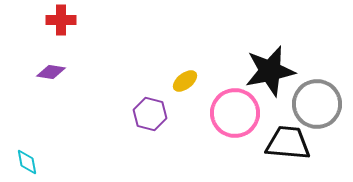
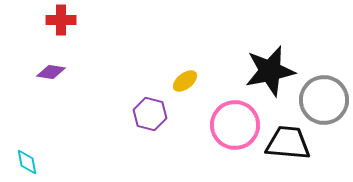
gray circle: moved 7 px right, 4 px up
pink circle: moved 12 px down
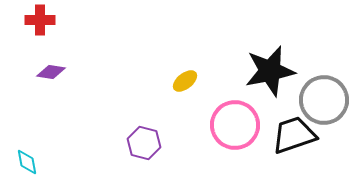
red cross: moved 21 px left
purple hexagon: moved 6 px left, 29 px down
black trapezoid: moved 6 px right, 8 px up; rotated 24 degrees counterclockwise
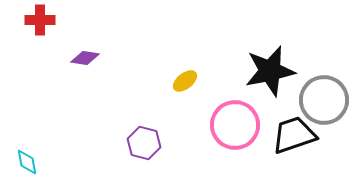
purple diamond: moved 34 px right, 14 px up
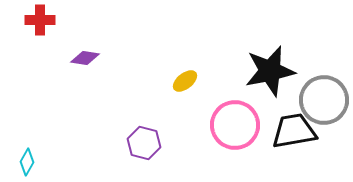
black trapezoid: moved 4 px up; rotated 9 degrees clockwise
cyan diamond: rotated 40 degrees clockwise
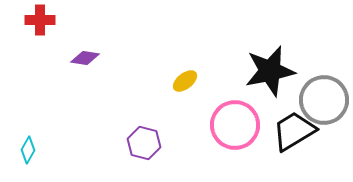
black trapezoid: rotated 21 degrees counterclockwise
cyan diamond: moved 1 px right, 12 px up
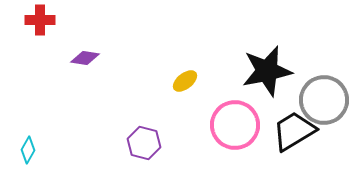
black star: moved 3 px left
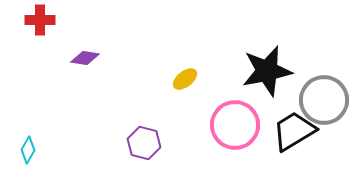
yellow ellipse: moved 2 px up
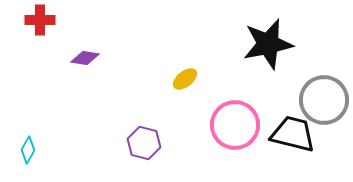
black star: moved 1 px right, 27 px up
black trapezoid: moved 1 px left, 3 px down; rotated 45 degrees clockwise
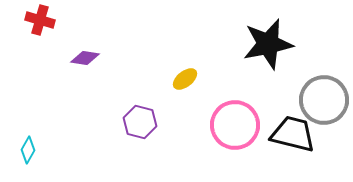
red cross: rotated 16 degrees clockwise
purple hexagon: moved 4 px left, 21 px up
